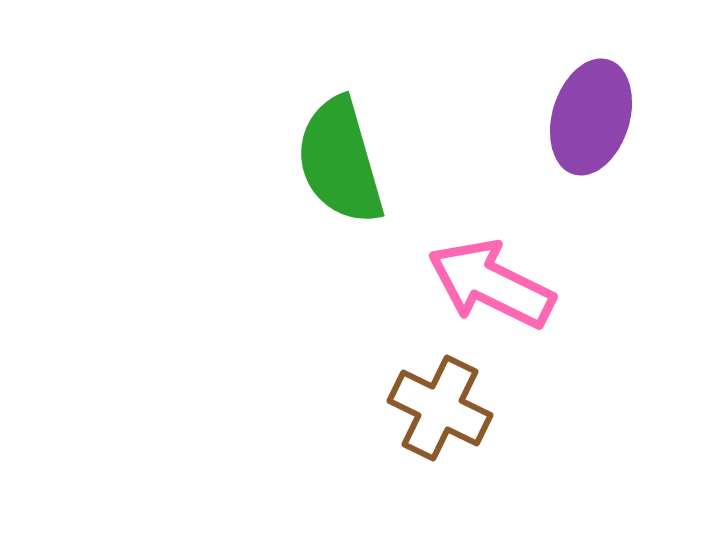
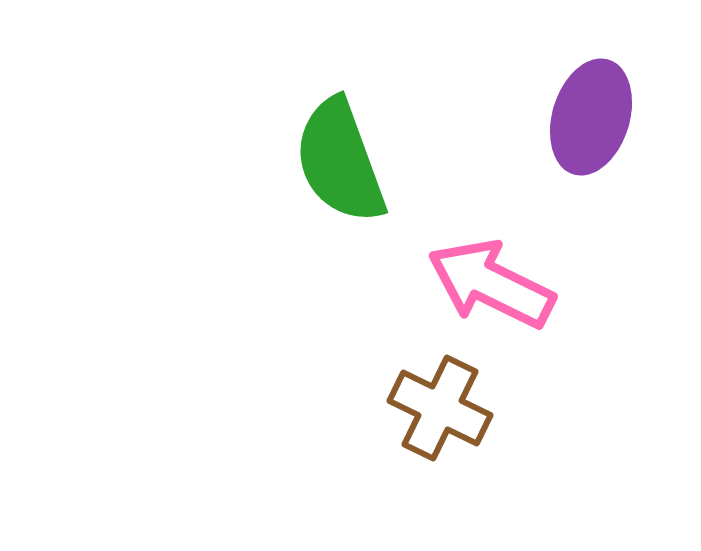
green semicircle: rotated 4 degrees counterclockwise
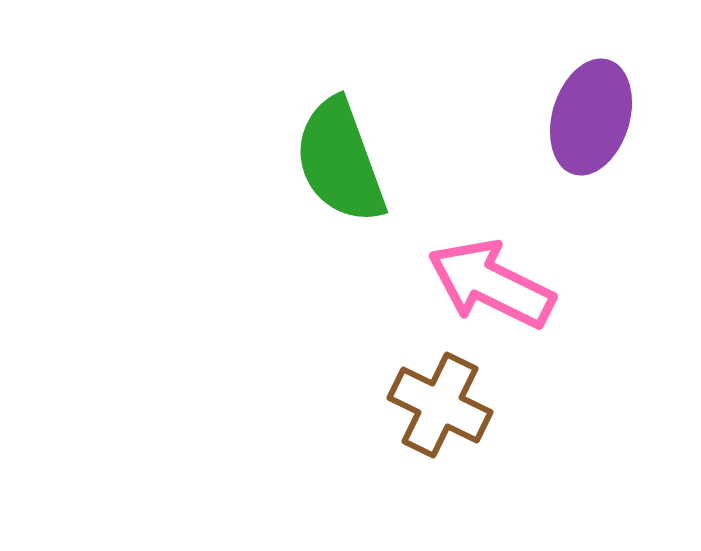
brown cross: moved 3 px up
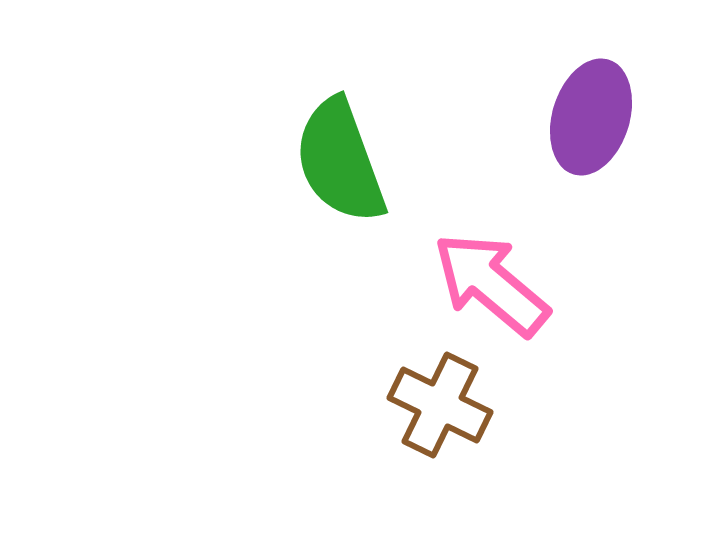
pink arrow: rotated 14 degrees clockwise
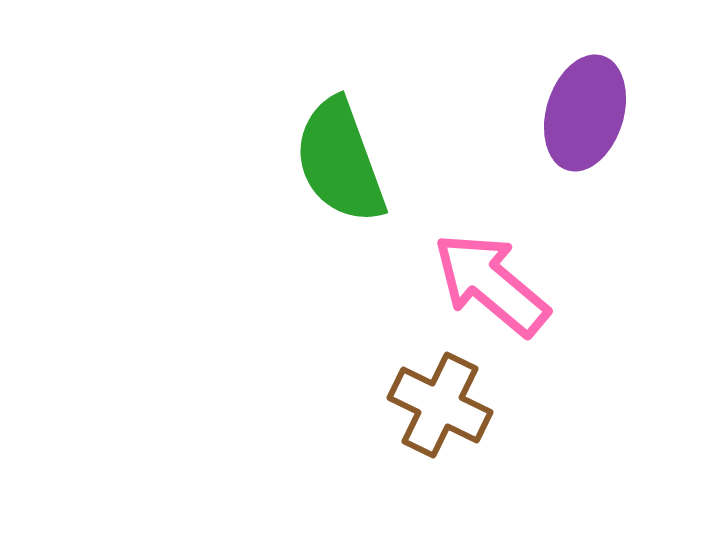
purple ellipse: moved 6 px left, 4 px up
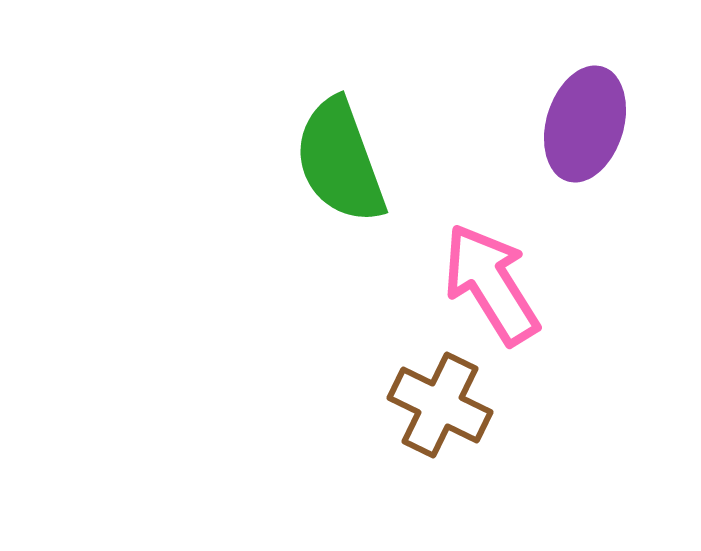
purple ellipse: moved 11 px down
pink arrow: rotated 18 degrees clockwise
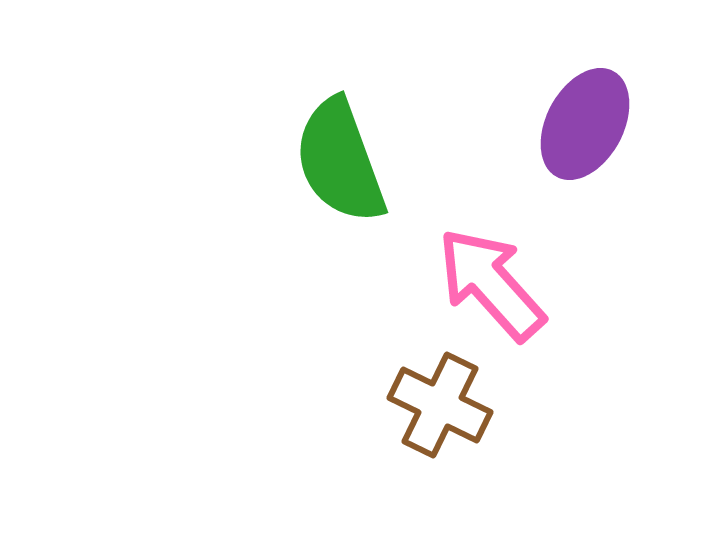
purple ellipse: rotated 11 degrees clockwise
pink arrow: rotated 10 degrees counterclockwise
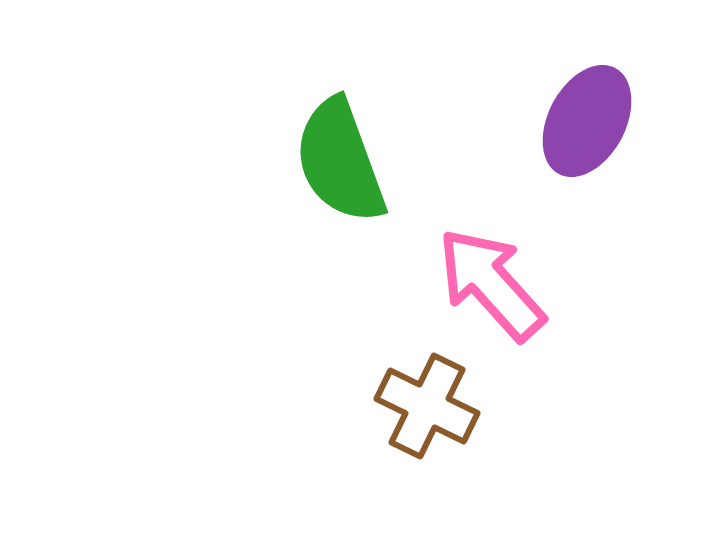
purple ellipse: moved 2 px right, 3 px up
brown cross: moved 13 px left, 1 px down
